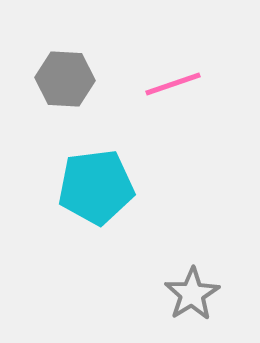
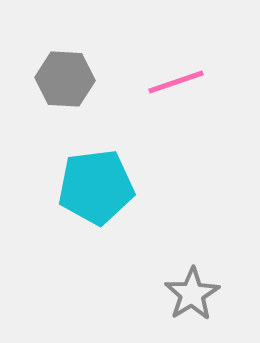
pink line: moved 3 px right, 2 px up
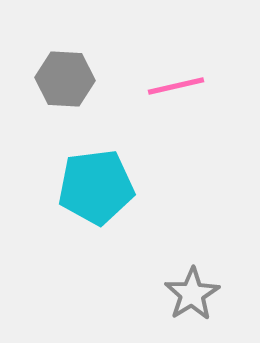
pink line: moved 4 px down; rotated 6 degrees clockwise
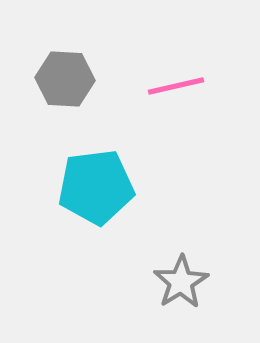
gray star: moved 11 px left, 12 px up
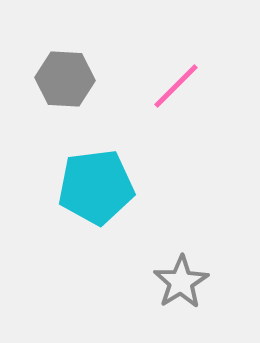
pink line: rotated 32 degrees counterclockwise
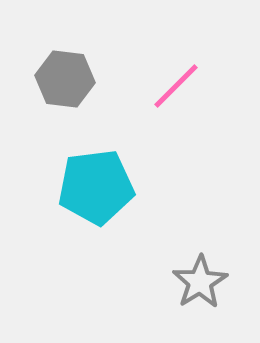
gray hexagon: rotated 4 degrees clockwise
gray star: moved 19 px right
